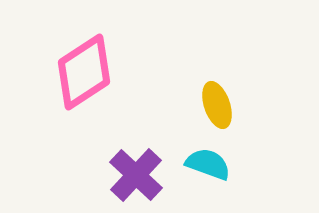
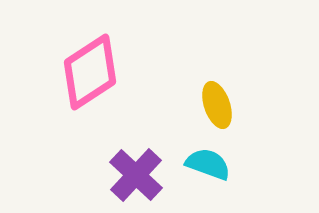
pink diamond: moved 6 px right
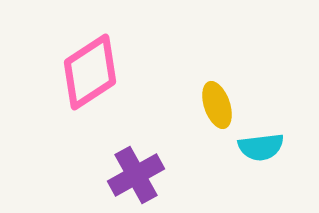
cyan semicircle: moved 53 px right, 17 px up; rotated 153 degrees clockwise
purple cross: rotated 18 degrees clockwise
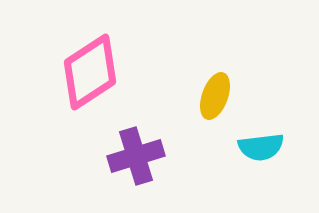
yellow ellipse: moved 2 px left, 9 px up; rotated 39 degrees clockwise
purple cross: moved 19 px up; rotated 12 degrees clockwise
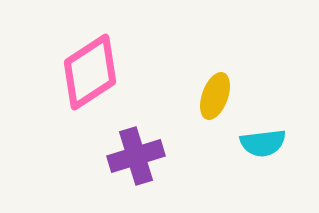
cyan semicircle: moved 2 px right, 4 px up
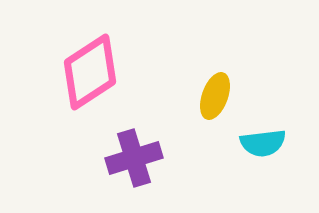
purple cross: moved 2 px left, 2 px down
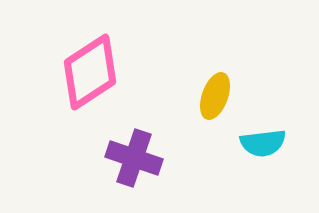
purple cross: rotated 36 degrees clockwise
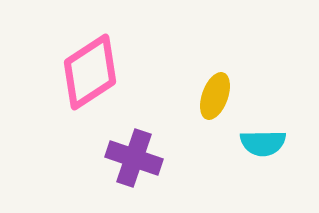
cyan semicircle: rotated 6 degrees clockwise
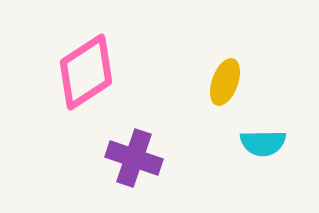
pink diamond: moved 4 px left
yellow ellipse: moved 10 px right, 14 px up
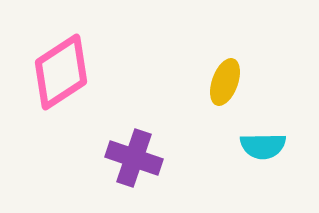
pink diamond: moved 25 px left
cyan semicircle: moved 3 px down
